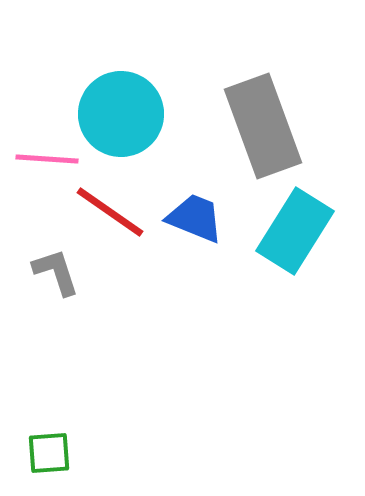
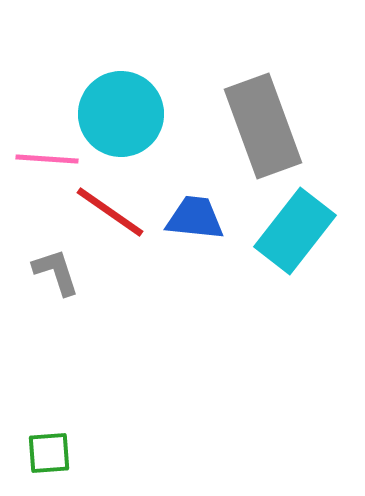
blue trapezoid: rotated 16 degrees counterclockwise
cyan rectangle: rotated 6 degrees clockwise
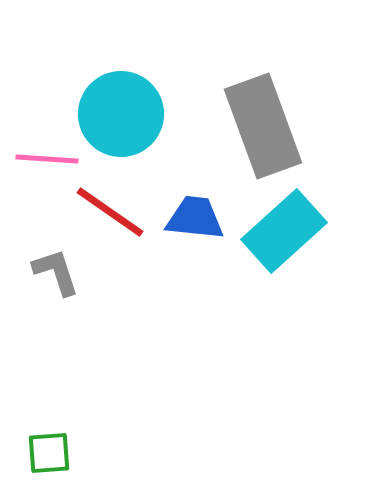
cyan rectangle: moved 11 px left; rotated 10 degrees clockwise
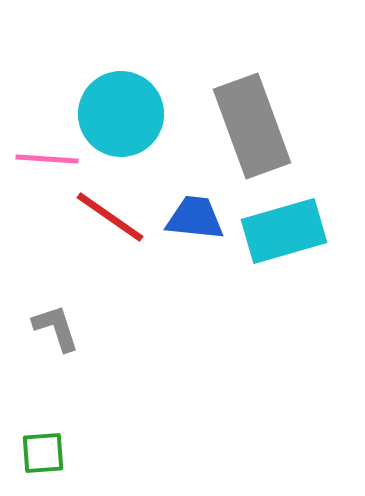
gray rectangle: moved 11 px left
red line: moved 5 px down
cyan rectangle: rotated 26 degrees clockwise
gray L-shape: moved 56 px down
green square: moved 6 px left
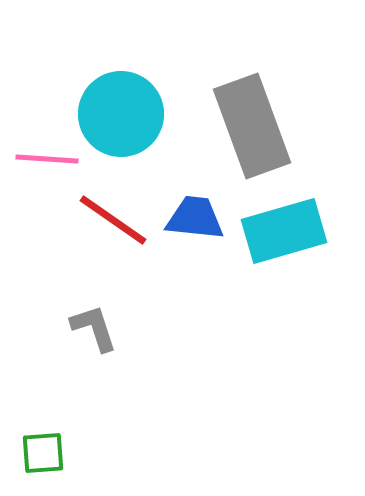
red line: moved 3 px right, 3 px down
gray L-shape: moved 38 px right
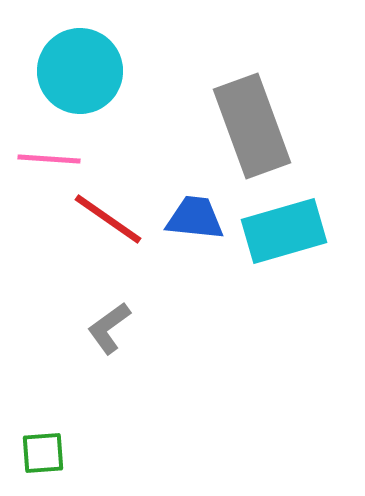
cyan circle: moved 41 px left, 43 px up
pink line: moved 2 px right
red line: moved 5 px left, 1 px up
gray L-shape: moved 15 px right; rotated 108 degrees counterclockwise
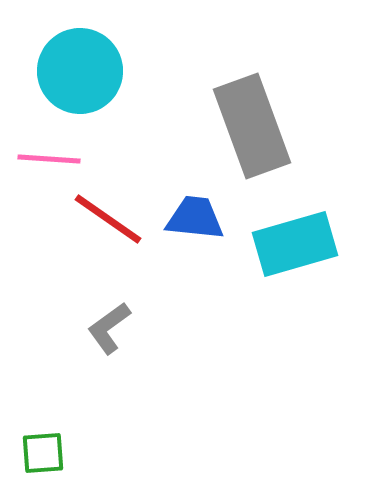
cyan rectangle: moved 11 px right, 13 px down
